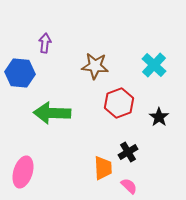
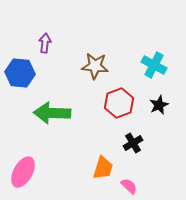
cyan cross: rotated 15 degrees counterclockwise
black star: moved 12 px up; rotated 12 degrees clockwise
black cross: moved 5 px right, 9 px up
orange trapezoid: rotated 20 degrees clockwise
pink ellipse: rotated 12 degrees clockwise
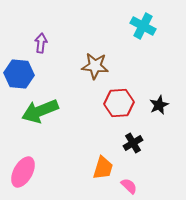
purple arrow: moved 4 px left
cyan cross: moved 11 px left, 39 px up
blue hexagon: moved 1 px left, 1 px down
red hexagon: rotated 16 degrees clockwise
green arrow: moved 12 px left, 2 px up; rotated 24 degrees counterclockwise
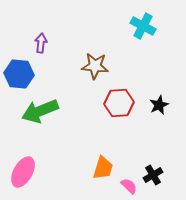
black cross: moved 20 px right, 32 px down
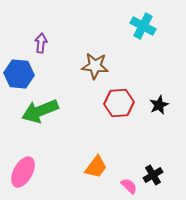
orange trapezoid: moved 7 px left, 1 px up; rotated 20 degrees clockwise
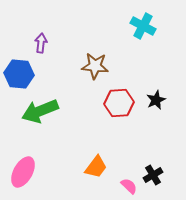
black star: moved 3 px left, 5 px up
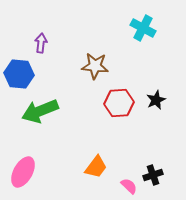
cyan cross: moved 2 px down
black cross: rotated 12 degrees clockwise
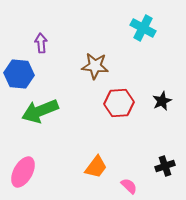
purple arrow: rotated 12 degrees counterclockwise
black star: moved 6 px right, 1 px down
black cross: moved 12 px right, 9 px up
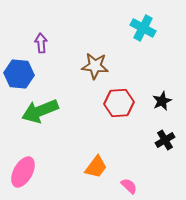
black cross: moved 26 px up; rotated 12 degrees counterclockwise
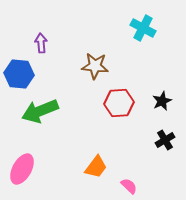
pink ellipse: moved 1 px left, 3 px up
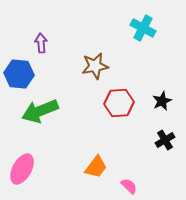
brown star: rotated 16 degrees counterclockwise
